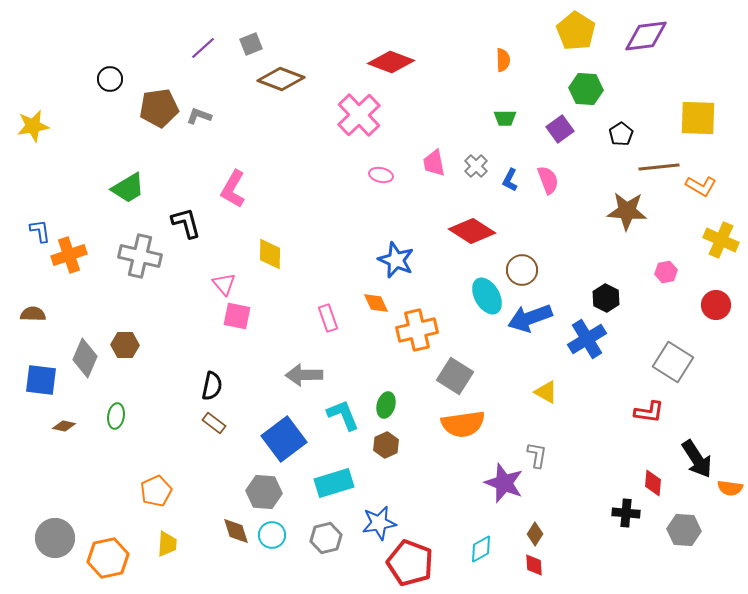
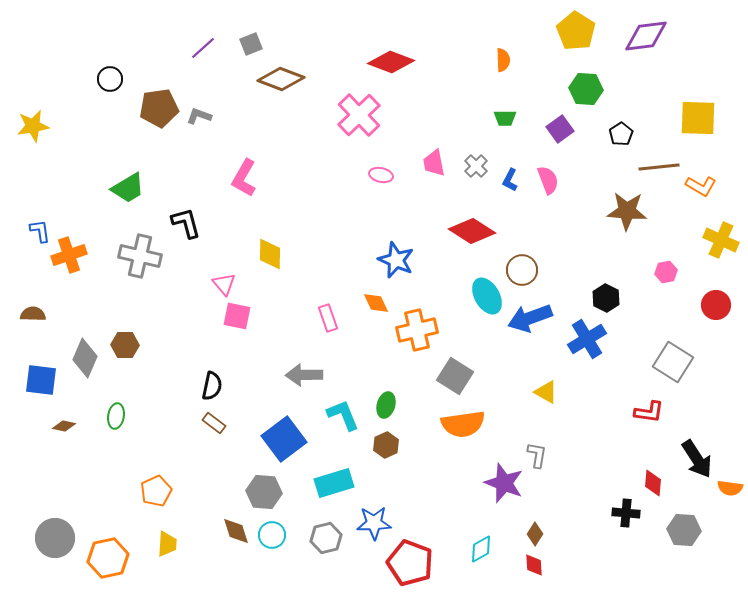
pink L-shape at (233, 189): moved 11 px right, 11 px up
blue star at (379, 523): moved 5 px left; rotated 8 degrees clockwise
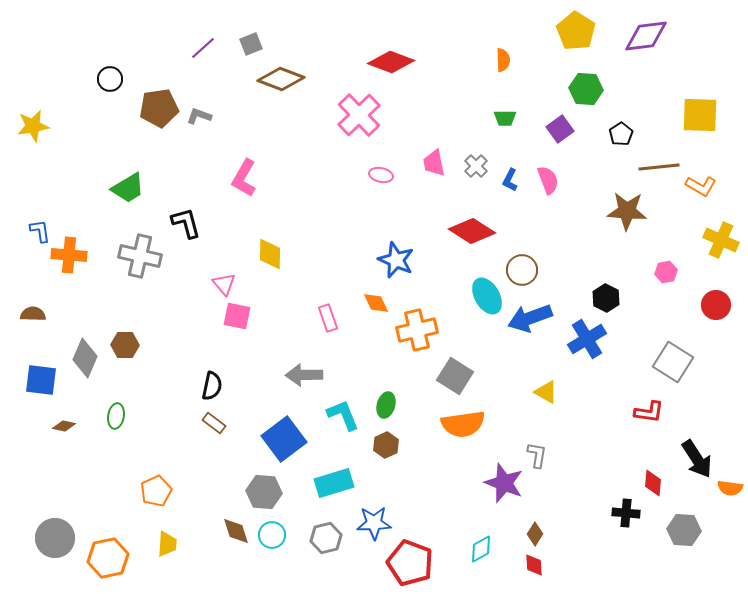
yellow square at (698, 118): moved 2 px right, 3 px up
orange cross at (69, 255): rotated 24 degrees clockwise
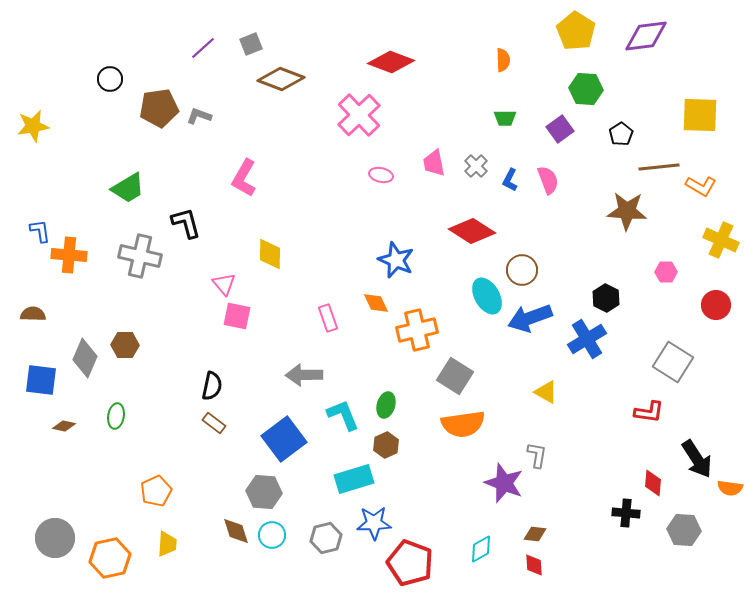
pink hexagon at (666, 272): rotated 10 degrees clockwise
cyan rectangle at (334, 483): moved 20 px right, 4 px up
brown diamond at (535, 534): rotated 65 degrees clockwise
orange hexagon at (108, 558): moved 2 px right
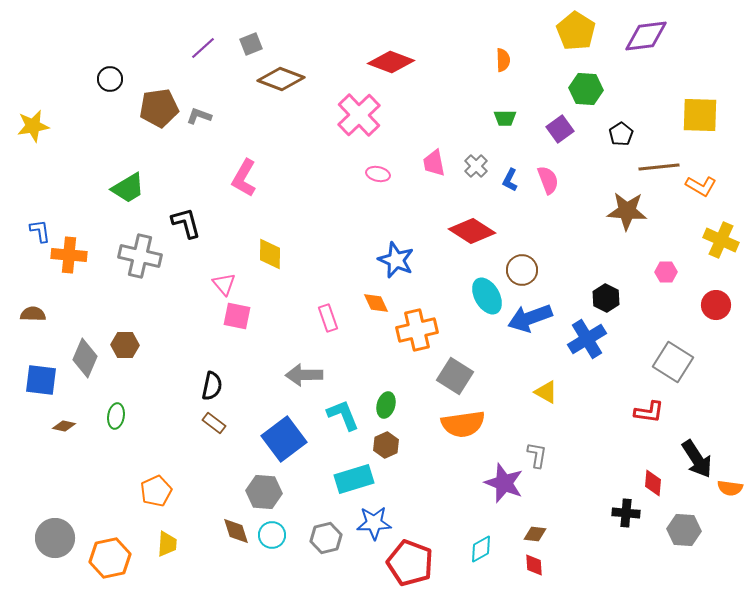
pink ellipse at (381, 175): moved 3 px left, 1 px up
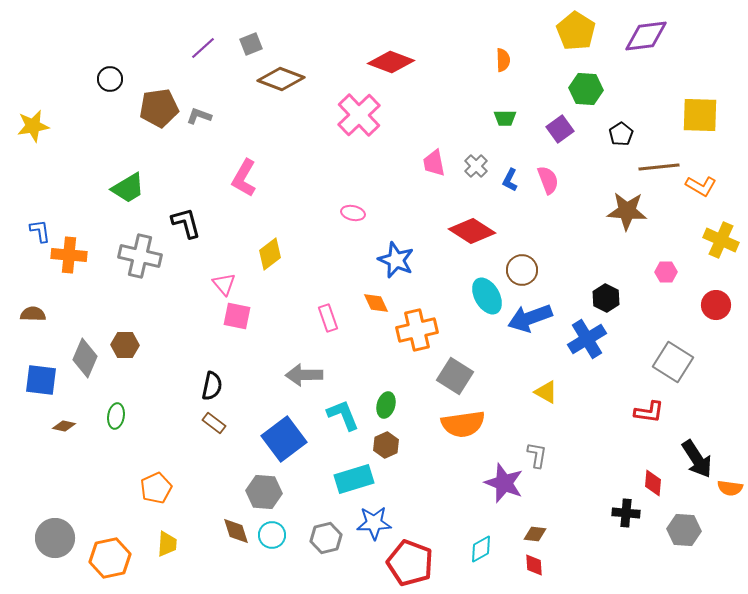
pink ellipse at (378, 174): moved 25 px left, 39 px down
yellow diamond at (270, 254): rotated 52 degrees clockwise
orange pentagon at (156, 491): moved 3 px up
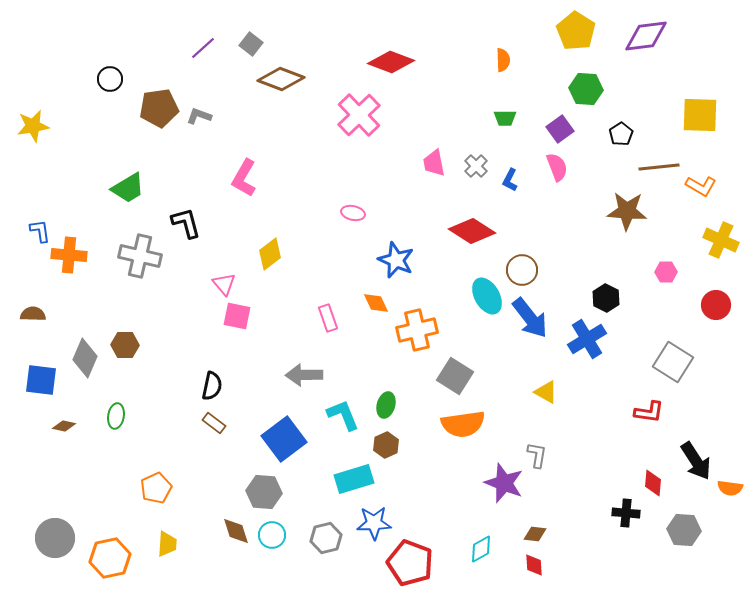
gray square at (251, 44): rotated 30 degrees counterclockwise
pink semicircle at (548, 180): moved 9 px right, 13 px up
blue arrow at (530, 318): rotated 108 degrees counterclockwise
black arrow at (697, 459): moved 1 px left, 2 px down
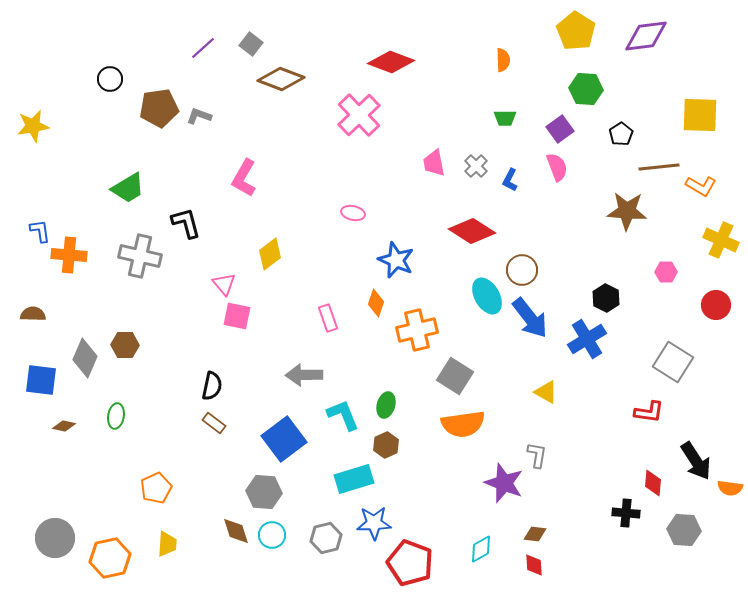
orange diamond at (376, 303): rotated 44 degrees clockwise
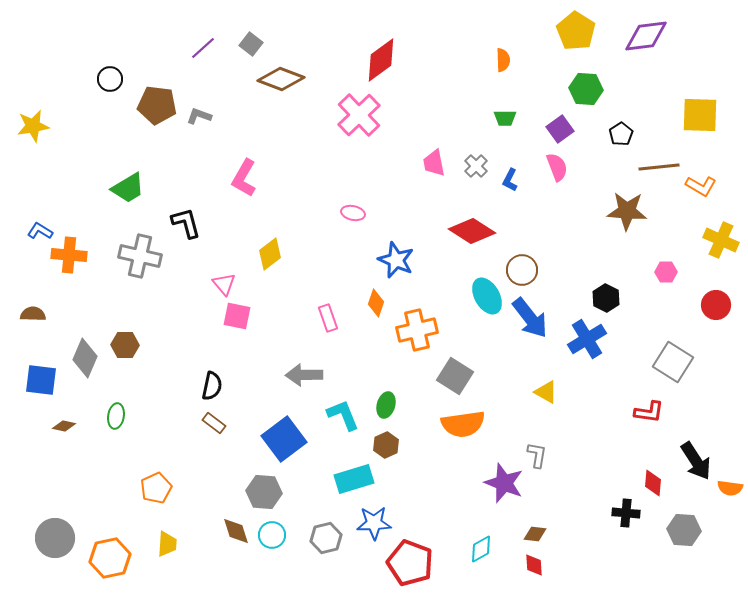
red diamond at (391, 62): moved 10 px left, 2 px up; rotated 57 degrees counterclockwise
brown pentagon at (159, 108): moved 2 px left, 3 px up; rotated 15 degrees clockwise
blue L-shape at (40, 231): rotated 50 degrees counterclockwise
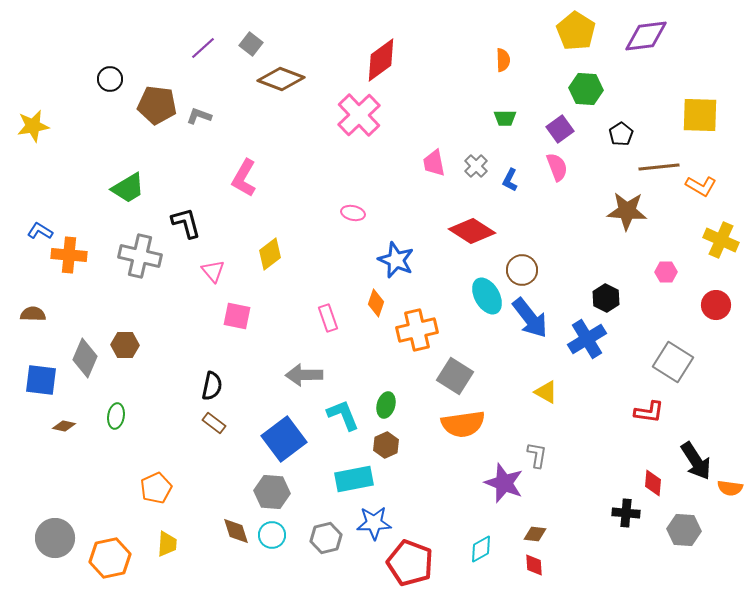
pink triangle at (224, 284): moved 11 px left, 13 px up
cyan rectangle at (354, 479): rotated 6 degrees clockwise
gray hexagon at (264, 492): moved 8 px right
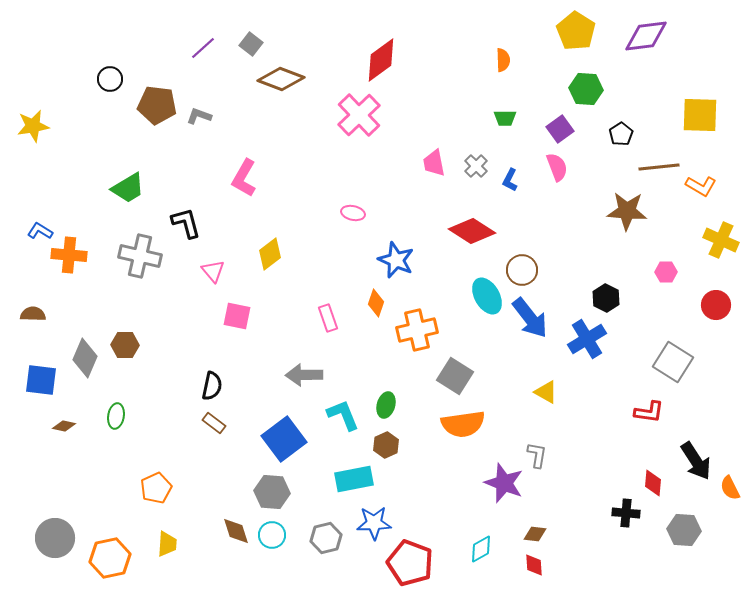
orange semicircle at (730, 488): rotated 55 degrees clockwise
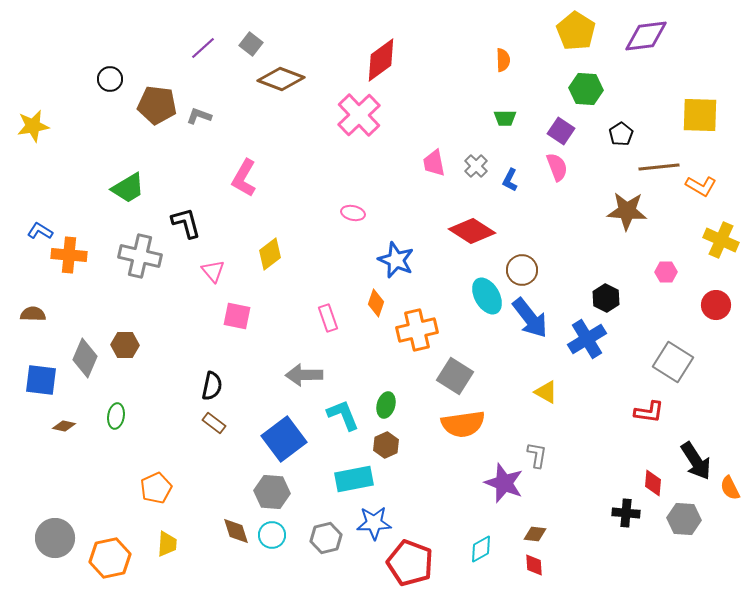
purple square at (560, 129): moved 1 px right, 2 px down; rotated 20 degrees counterclockwise
gray hexagon at (684, 530): moved 11 px up
